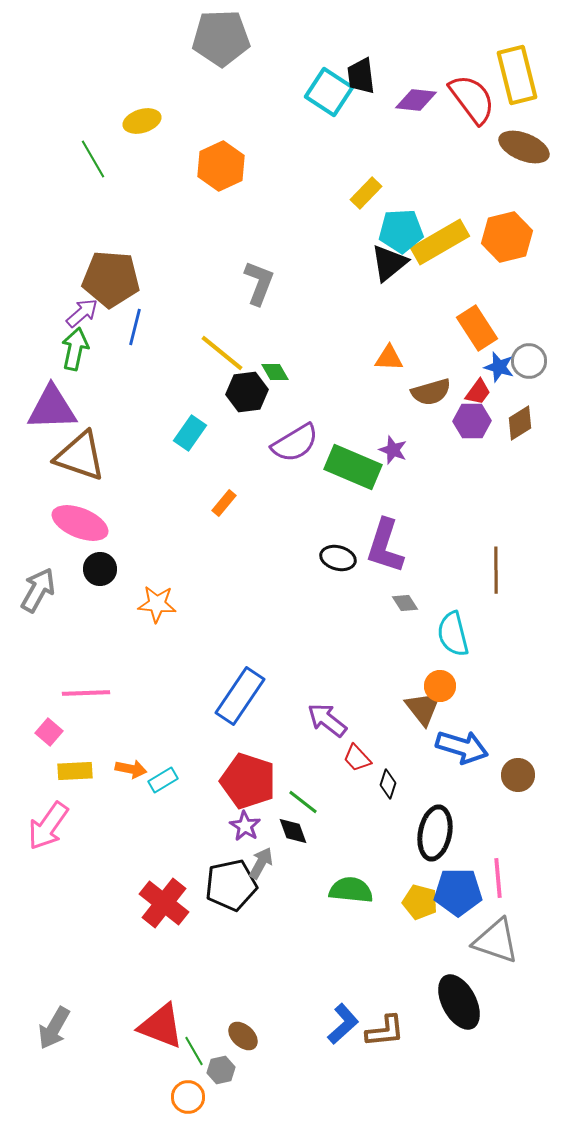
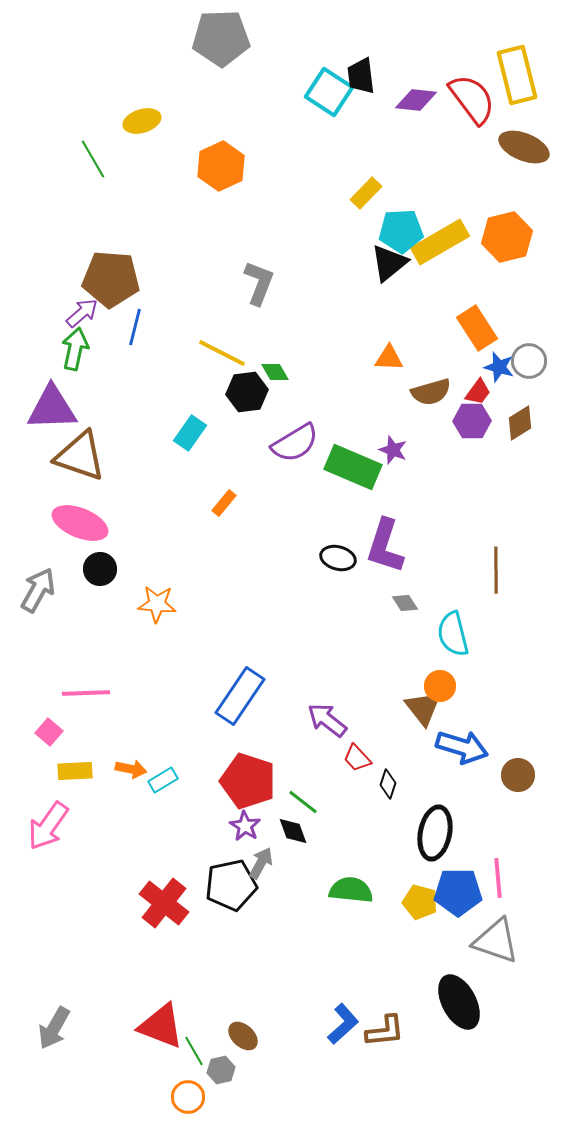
yellow line at (222, 353): rotated 12 degrees counterclockwise
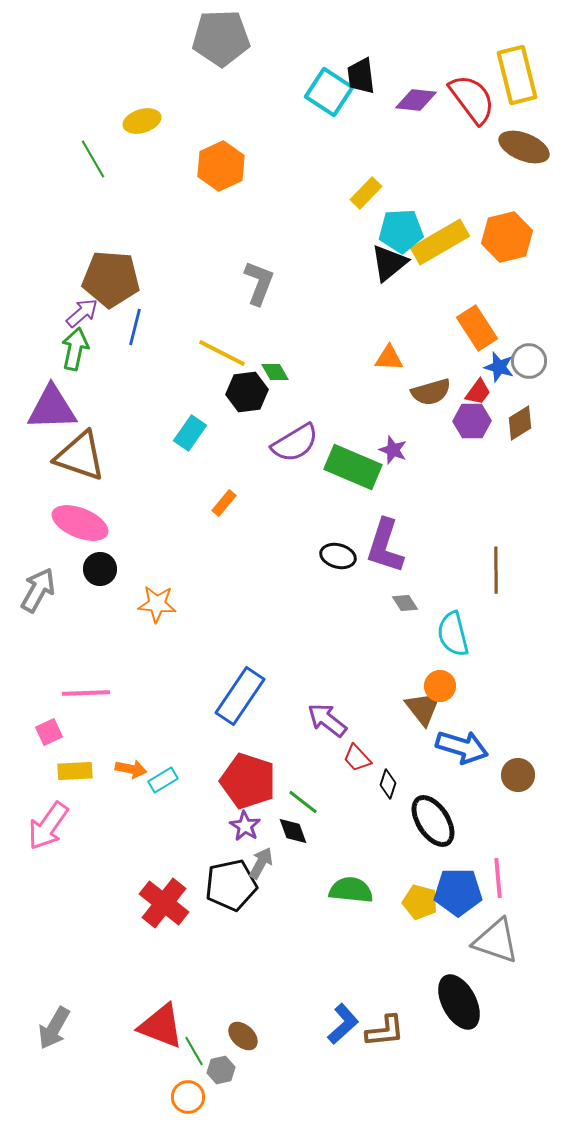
black ellipse at (338, 558): moved 2 px up
pink square at (49, 732): rotated 24 degrees clockwise
black ellipse at (435, 833): moved 2 px left, 12 px up; rotated 44 degrees counterclockwise
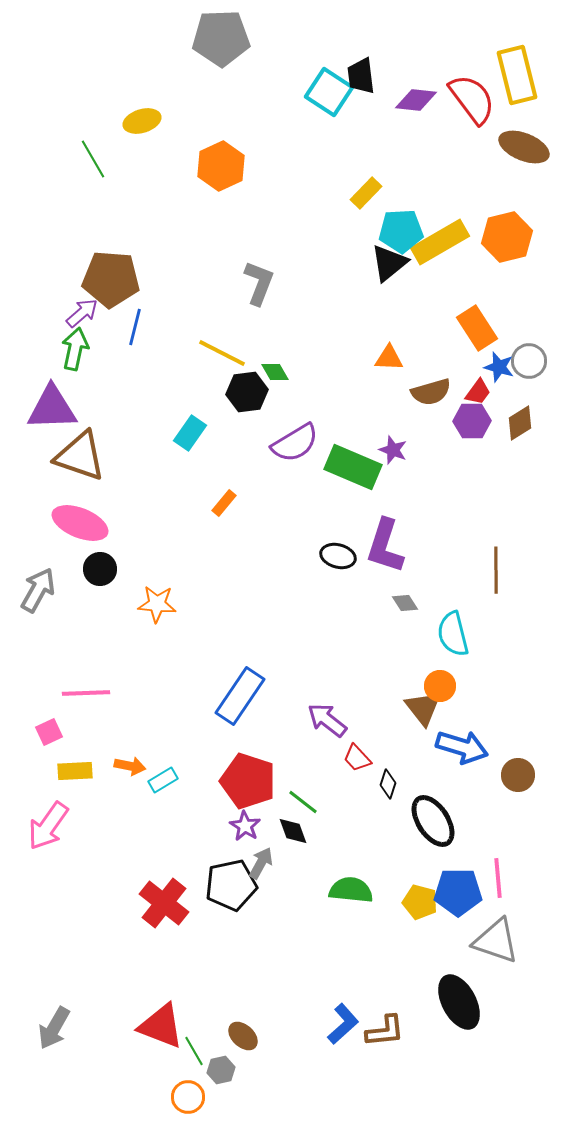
orange arrow at (131, 769): moved 1 px left, 3 px up
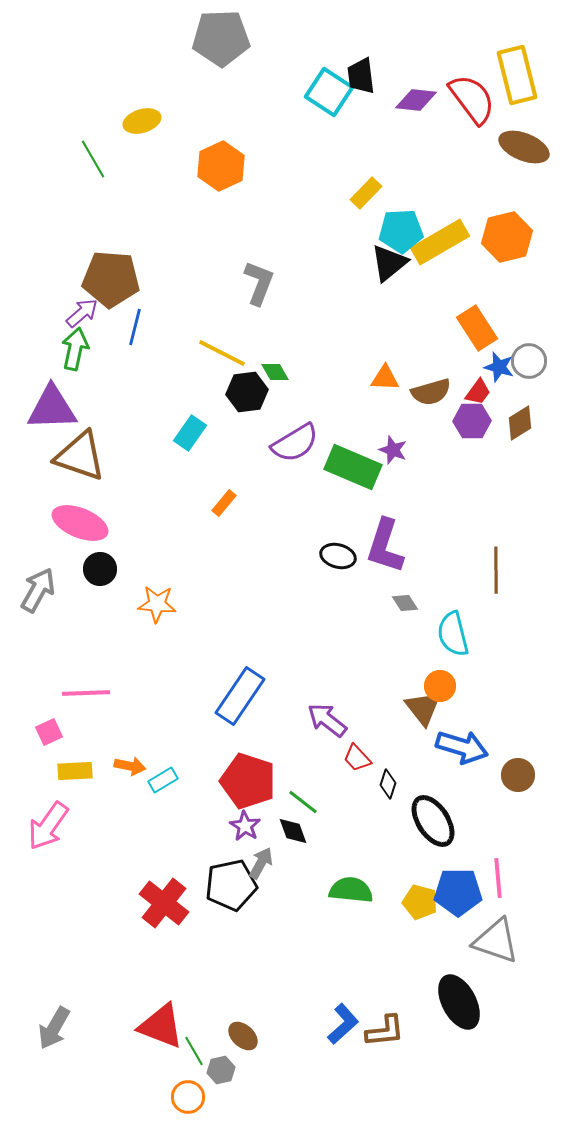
orange triangle at (389, 358): moved 4 px left, 20 px down
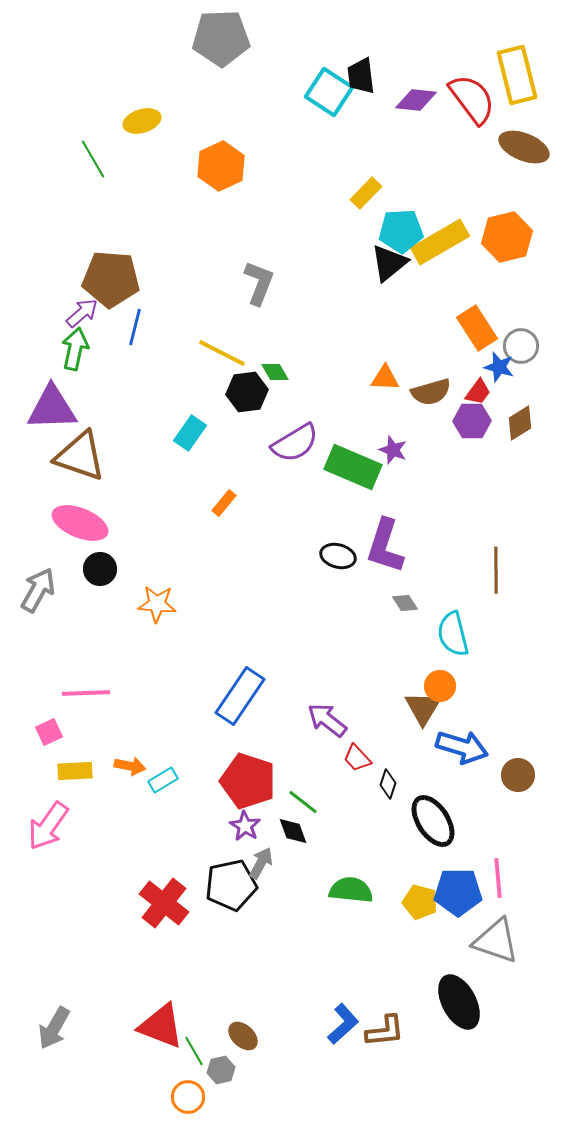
gray circle at (529, 361): moved 8 px left, 15 px up
brown triangle at (423, 708): rotated 9 degrees clockwise
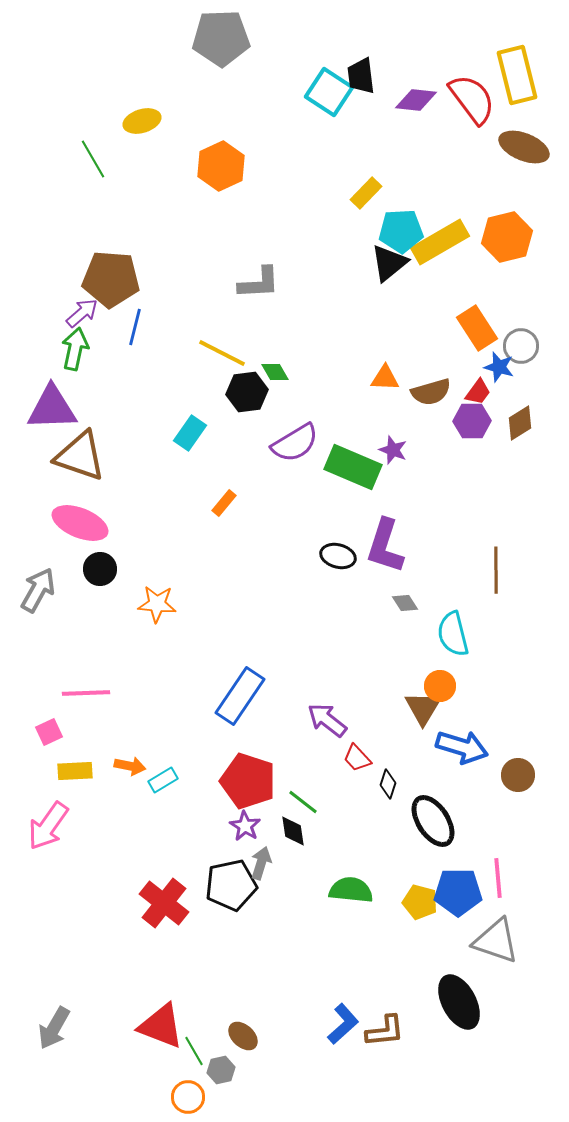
gray L-shape at (259, 283): rotated 66 degrees clockwise
black diamond at (293, 831): rotated 12 degrees clockwise
gray arrow at (261, 863): rotated 12 degrees counterclockwise
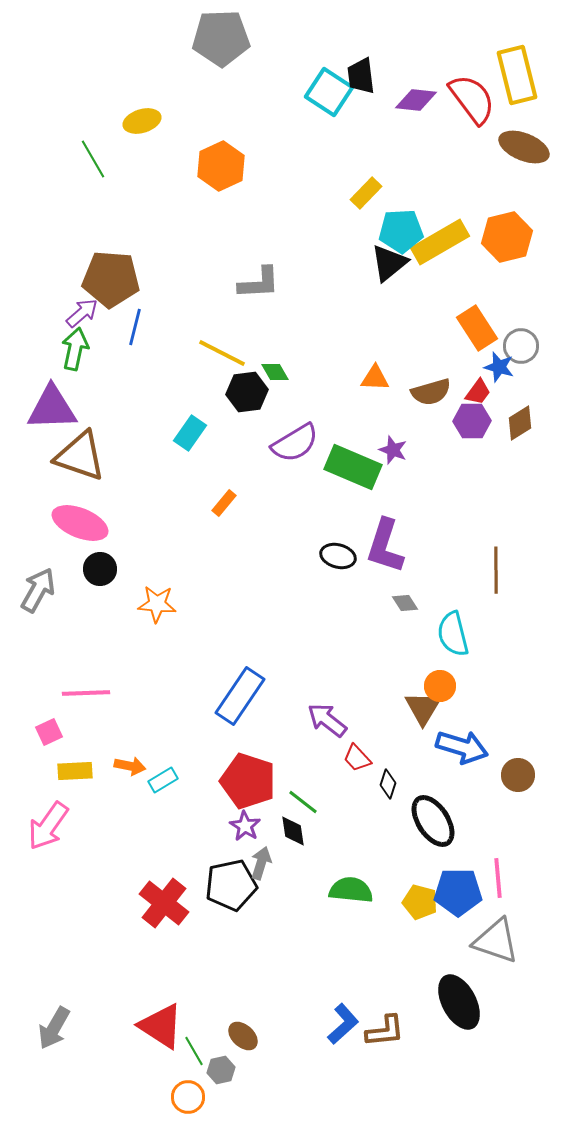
orange triangle at (385, 378): moved 10 px left
red triangle at (161, 1026): rotated 12 degrees clockwise
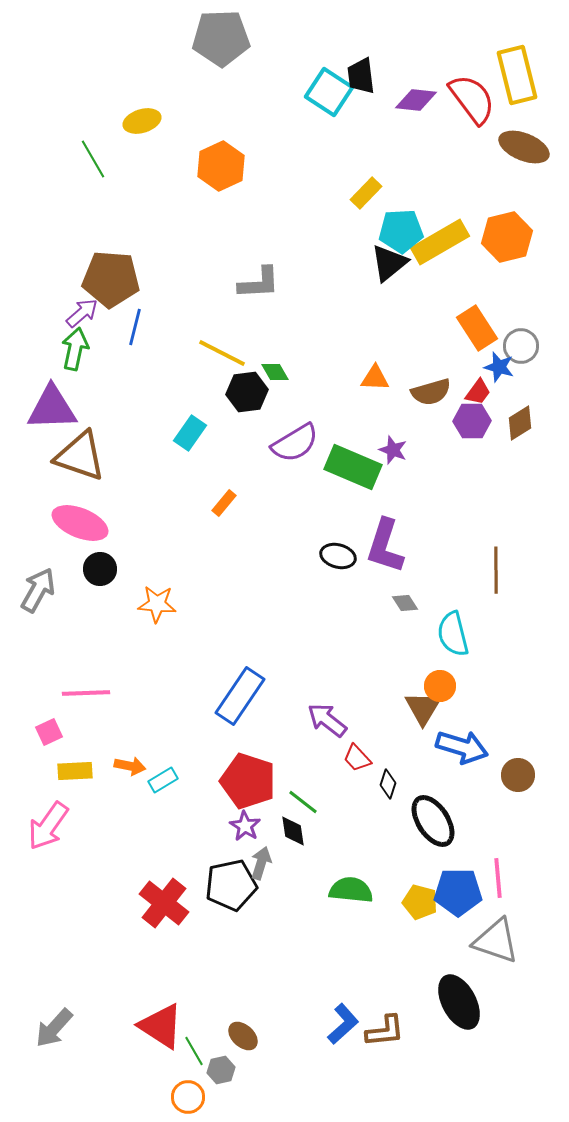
gray arrow at (54, 1028): rotated 12 degrees clockwise
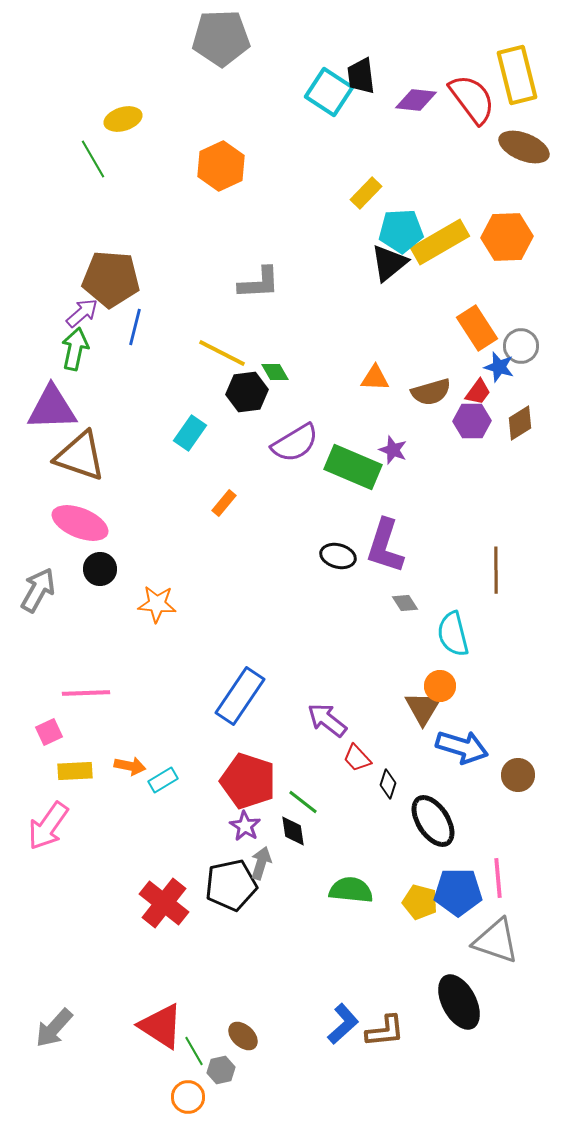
yellow ellipse at (142, 121): moved 19 px left, 2 px up
orange hexagon at (507, 237): rotated 12 degrees clockwise
